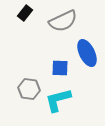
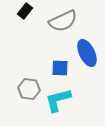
black rectangle: moved 2 px up
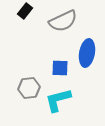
blue ellipse: rotated 36 degrees clockwise
gray hexagon: moved 1 px up; rotated 15 degrees counterclockwise
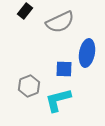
gray semicircle: moved 3 px left, 1 px down
blue square: moved 4 px right, 1 px down
gray hexagon: moved 2 px up; rotated 15 degrees counterclockwise
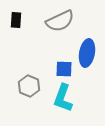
black rectangle: moved 9 px left, 9 px down; rotated 35 degrees counterclockwise
gray semicircle: moved 1 px up
gray hexagon: rotated 15 degrees counterclockwise
cyan L-shape: moved 5 px right, 2 px up; rotated 56 degrees counterclockwise
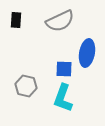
gray hexagon: moved 3 px left; rotated 10 degrees counterclockwise
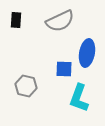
cyan L-shape: moved 16 px right
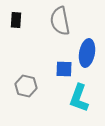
gray semicircle: rotated 104 degrees clockwise
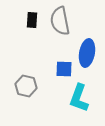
black rectangle: moved 16 px right
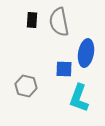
gray semicircle: moved 1 px left, 1 px down
blue ellipse: moved 1 px left
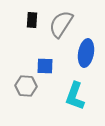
gray semicircle: moved 2 px right, 2 px down; rotated 44 degrees clockwise
blue square: moved 19 px left, 3 px up
gray hexagon: rotated 10 degrees counterclockwise
cyan L-shape: moved 4 px left, 2 px up
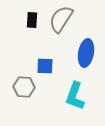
gray semicircle: moved 5 px up
gray hexagon: moved 2 px left, 1 px down
